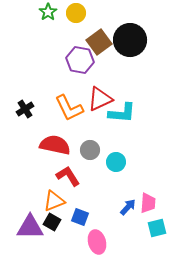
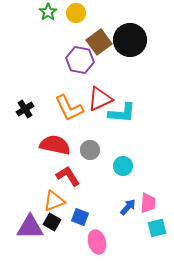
cyan circle: moved 7 px right, 4 px down
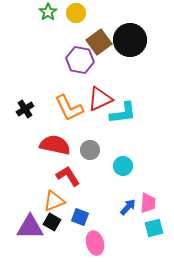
cyan L-shape: moved 1 px right; rotated 12 degrees counterclockwise
cyan square: moved 3 px left
pink ellipse: moved 2 px left, 1 px down
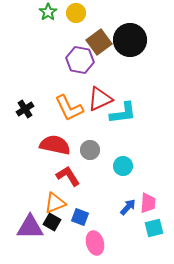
orange triangle: moved 1 px right, 2 px down
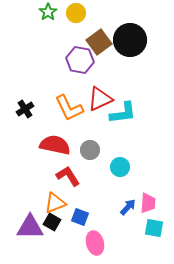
cyan circle: moved 3 px left, 1 px down
cyan square: rotated 24 degrees clockwise
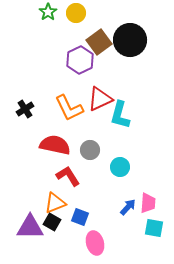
purple hexagon: rotated 24 degrees clockwise
cyan L-shape: moved 3 px left, 2 px down; rotated 112 degrees clockwise
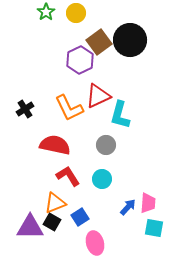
green star: moved 2 px left
red triangle: moved 2 px left, 3 px up
gray circle: moved 16 px right, 5 px up
cyan circle: moved 18 px left, 12 px down
blue square: rotated 36 degrees clockwise
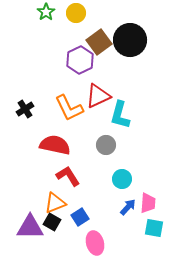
cyan circle: moved 20 px right
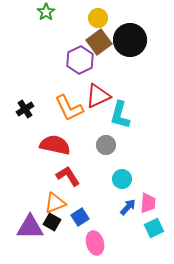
yellow circle: moved 22 px right, 5 px down
cyan square: rotated 36 degrees counterclockwise
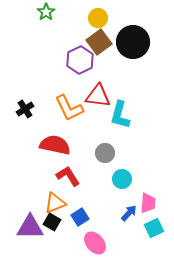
black circle: moved 3 px right, 2 px down
red triangle: rotated 32 degrees clockwise
gray circle: moved 1 px left, 8 px down
blue arrow: moved 1 px right, 6 px down
pink ellipse: rotated 25 degrees counterclockwise
